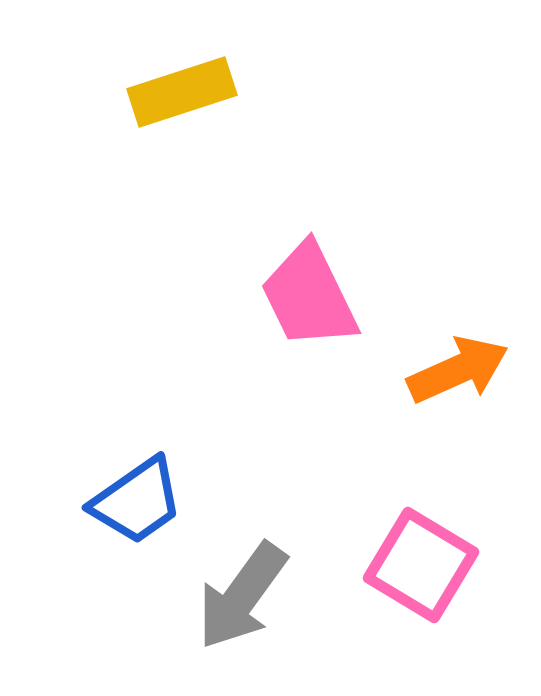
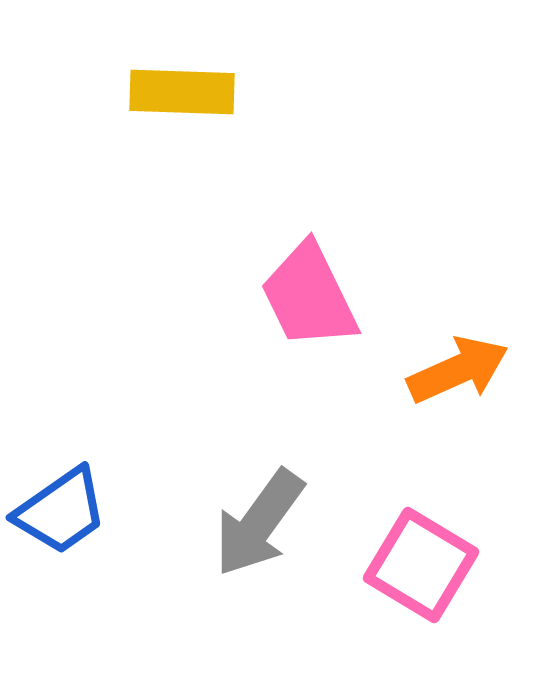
yellow rectangle: rotated 20 degrees clockwise
blue trapezoid: moved 76 px left, 10 px down
gray arrow: moved 17 px right, 73 px up
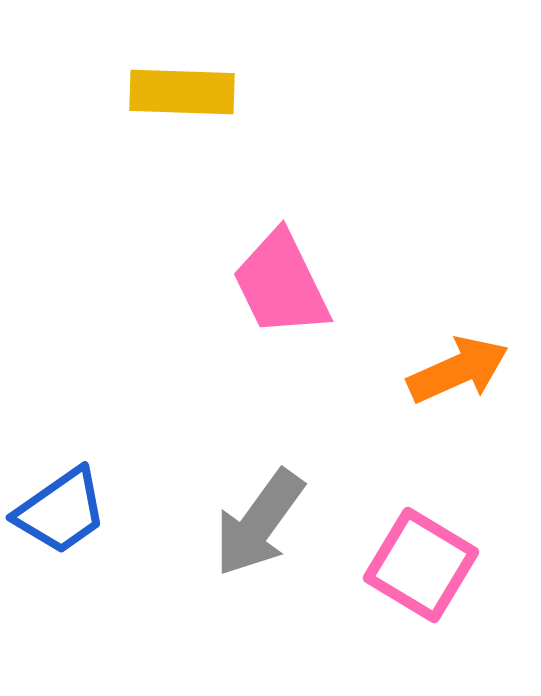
pink trapezoid: moved 28 px left, 12 px up
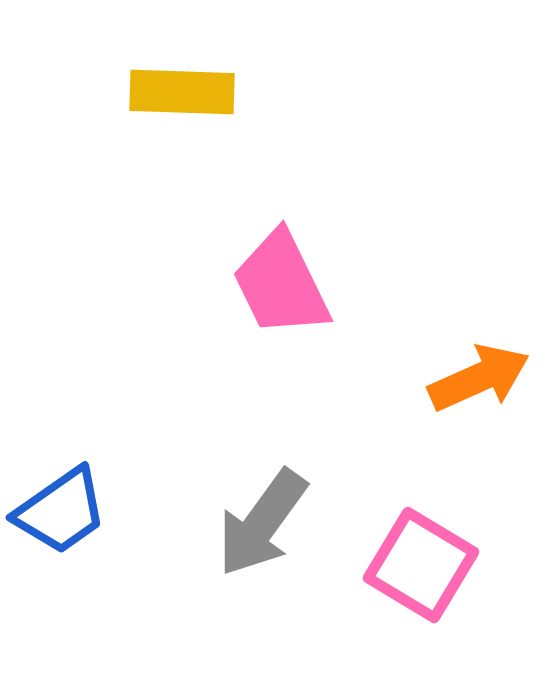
orange arrow: moved 21 px right, 8 px down
gray arrow: moved 3 px right
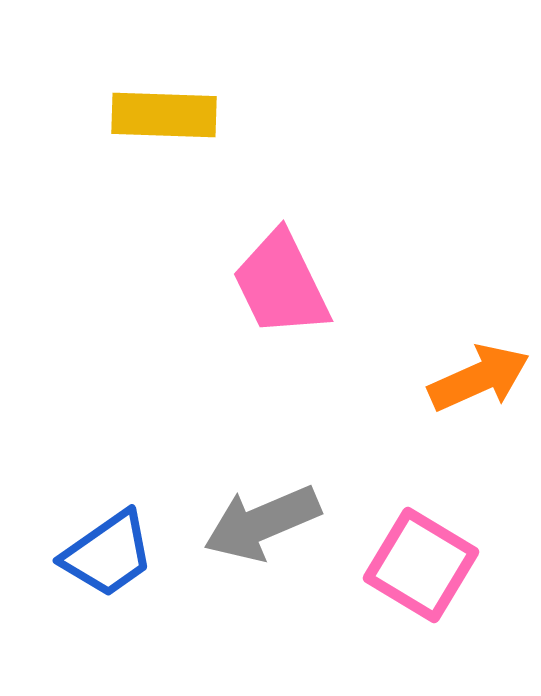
yellow rectangle: moved 18 px left, 23 px down
blue trapezoid: moved 47 px right, 43 px down
gray arrow: rotated 31 degrees clockwise
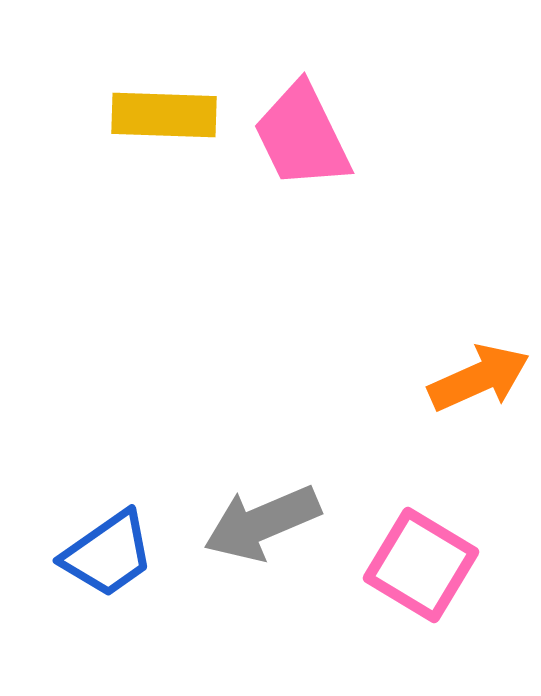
pink trapezoid: moved 21 px right, 148 px up
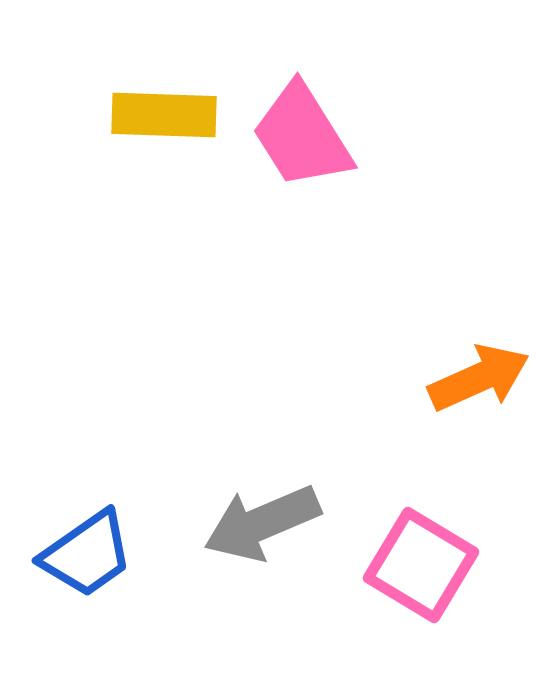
pink trapezoid: rotated 6 degrees counterclockwise
blue trapezoid: moved 21 px left
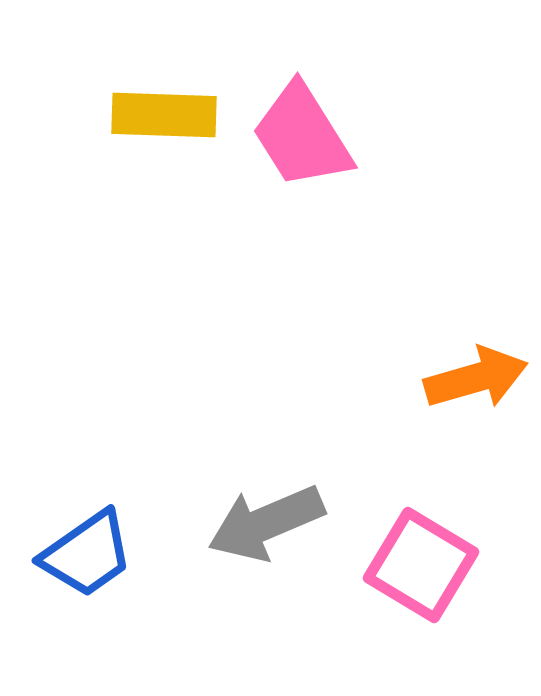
orange arrow: moved 3 px left; rotated 8 degrees clockwise
gray arrow: moved 4 px right
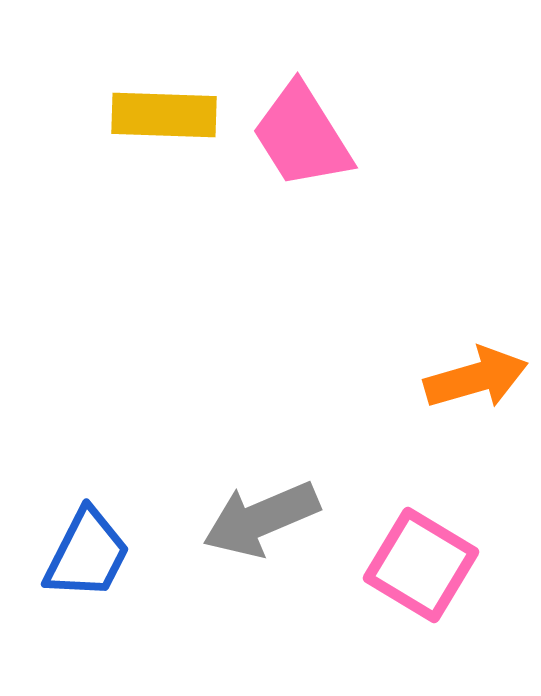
gray arrow: moved 5 px left, 4 px up
blue trapezoid: rotated 28 degrees counterclockwise
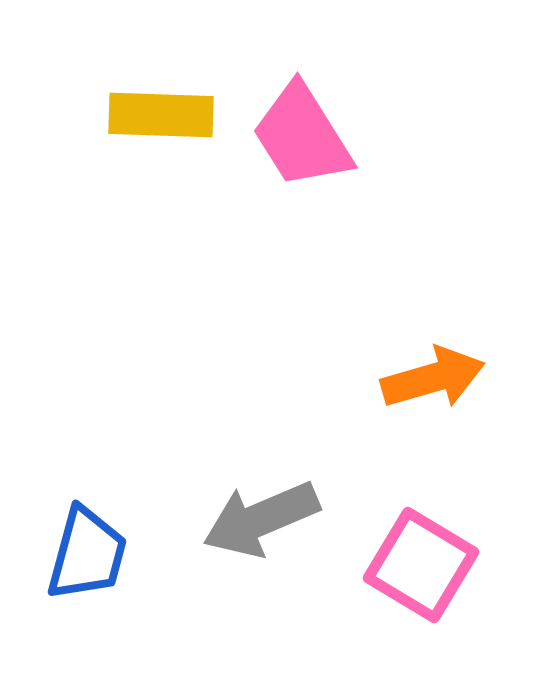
yellow rectangle: moved 3 px left
orange arrow: moved 43 px left
blue trapezoid: rotated 12 degrees counterclockwise
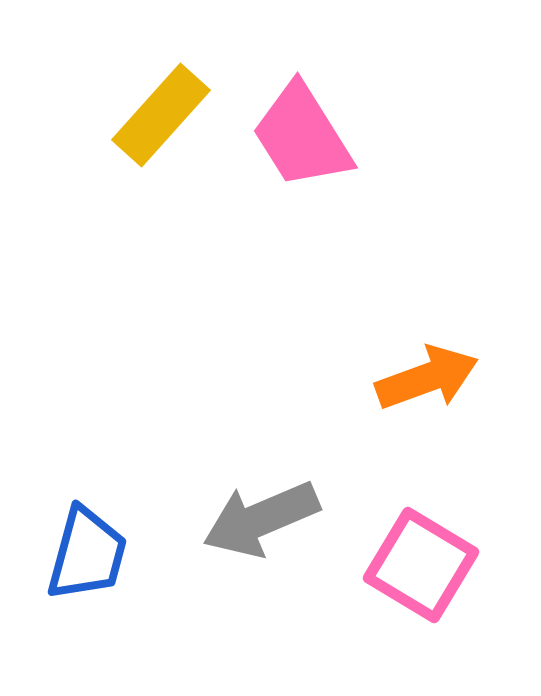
yellow rectangle: rotated 50 degrees counterclockwise
orange arrow: moved 6 px left; rotated 4 degrees counterclockwise
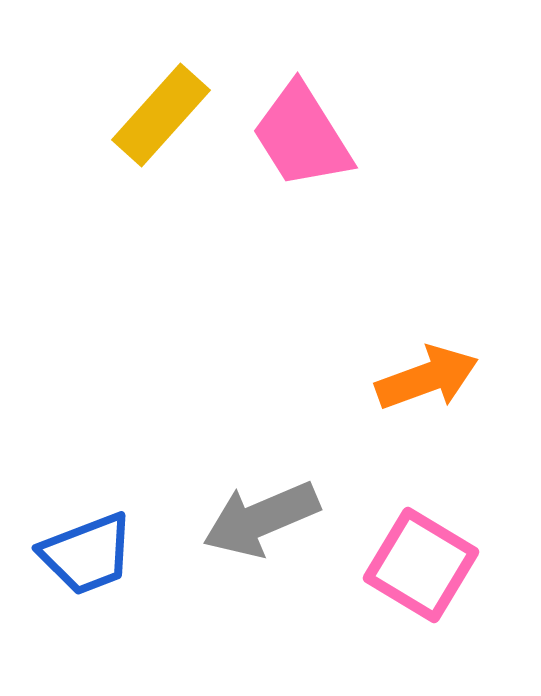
blue trapezoid: rotated 54 degrees clockwise
